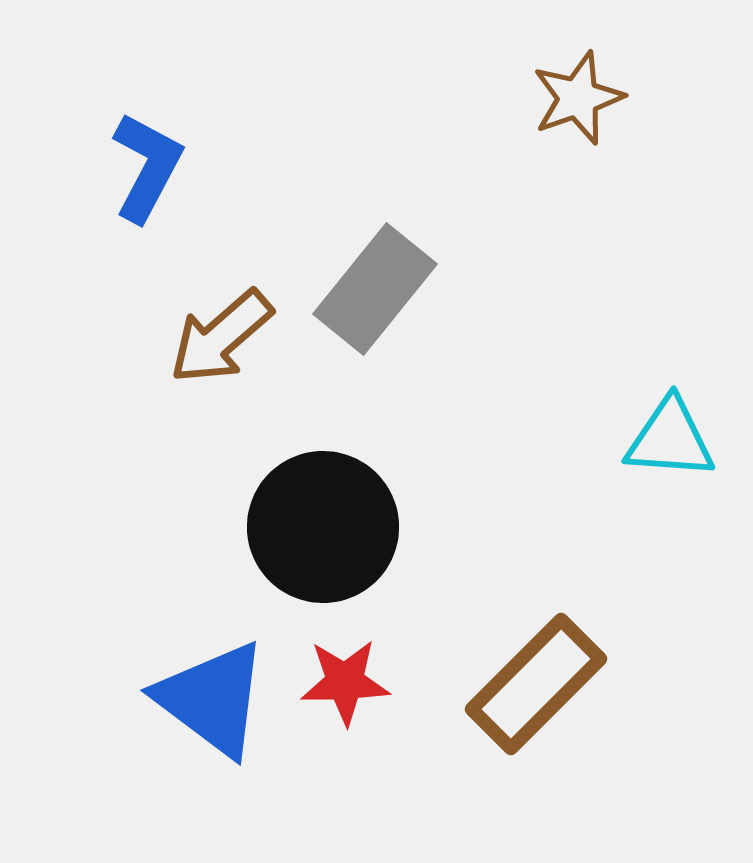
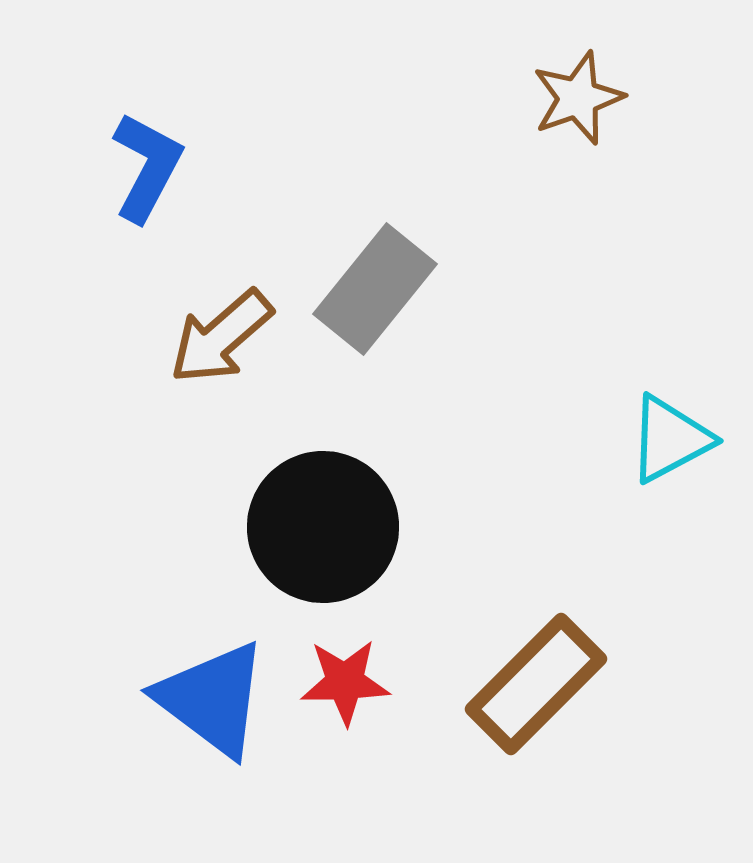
cyan triangle: rotated 32 degrees counterclockwise
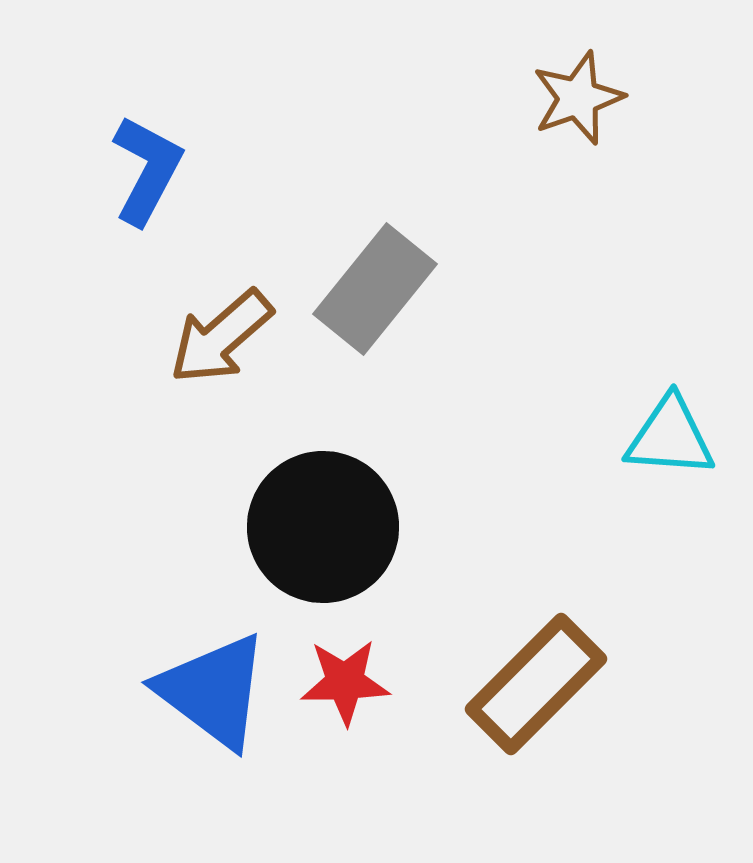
blue L-shape: moved 3 px down
cyan triangle: moved 2 px up; rotated 32 degrees clockwise
blue triangle: moved 1 px right, 8 px up
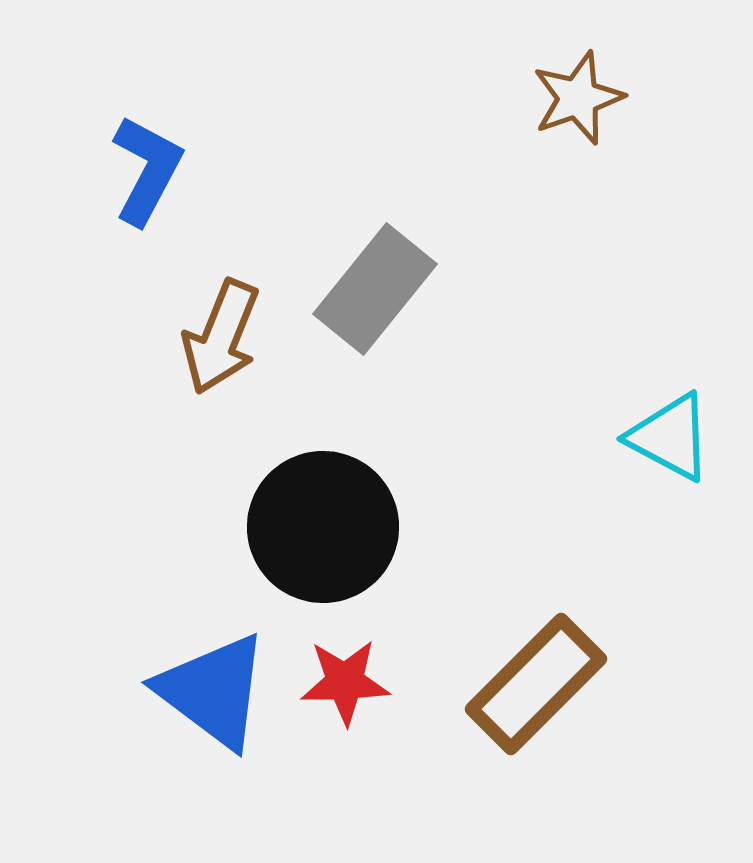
brown arrow: rotated 27 degrees counterclockwise
cyan triangle: rotated 24 degrees clockwise
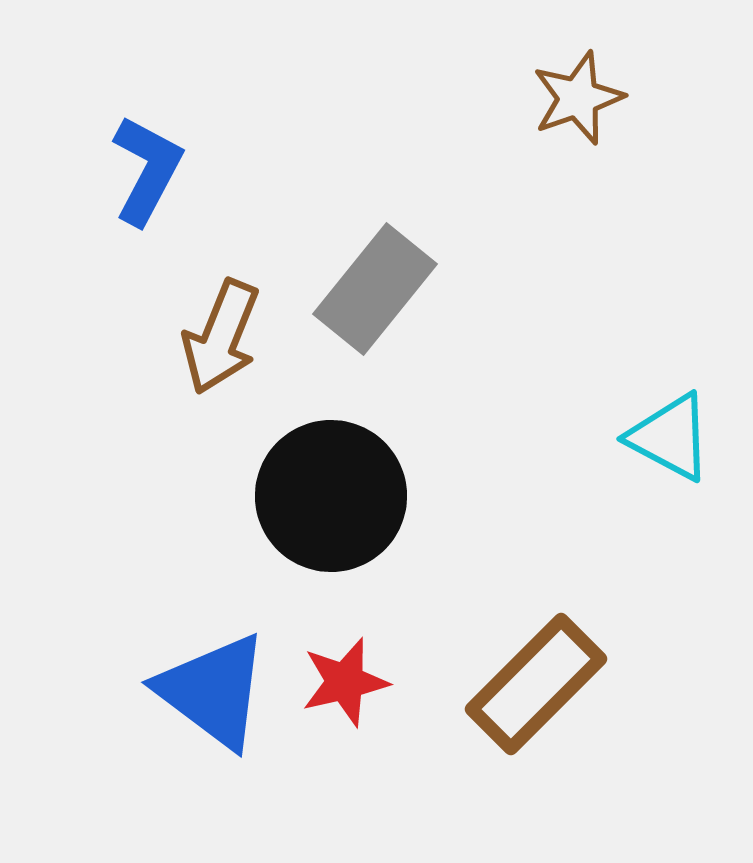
black circle: moved 8 px right, 31 px up
red star: rotated 12 degrees counterclockwise
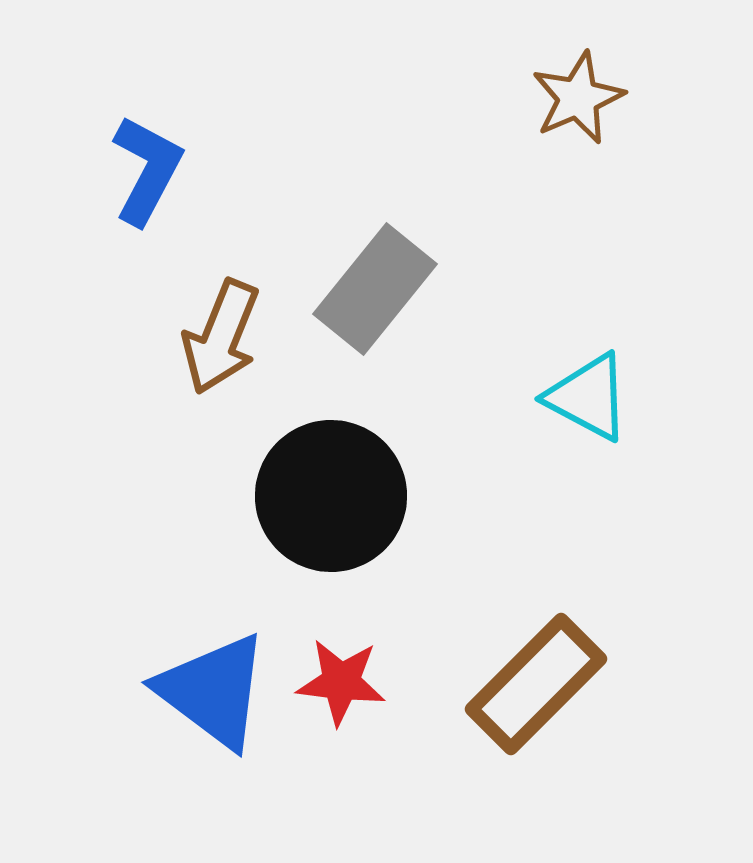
brown star: rotated 4 degrees counterclockwise
cyan triangle: moved 82 px left, 40 px up
red star: moved 4 px left; rotated 20 degrees clockwise
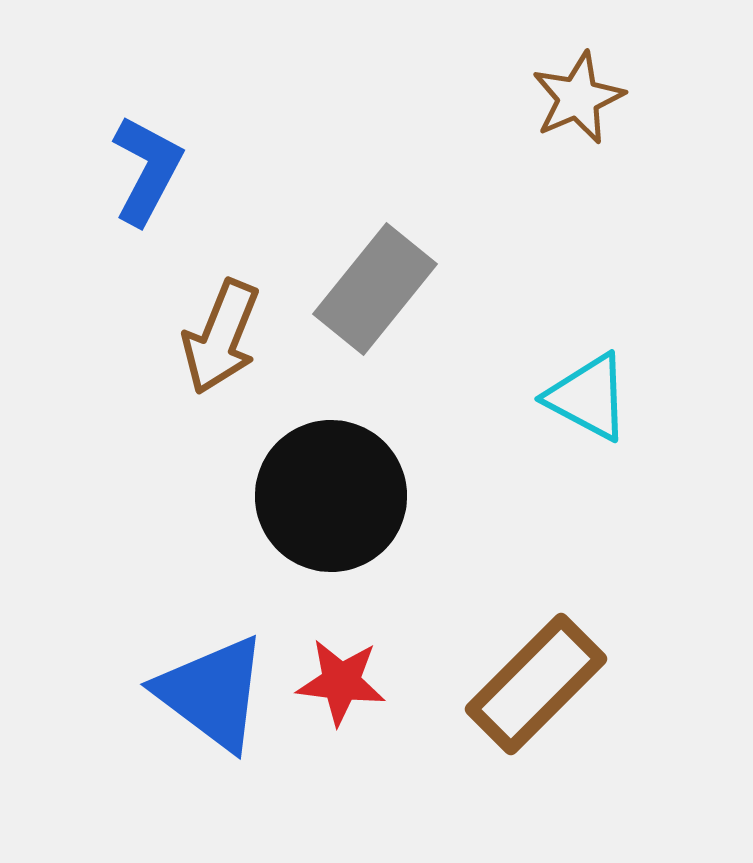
blue triangle: moved 1 px left, 2 px down
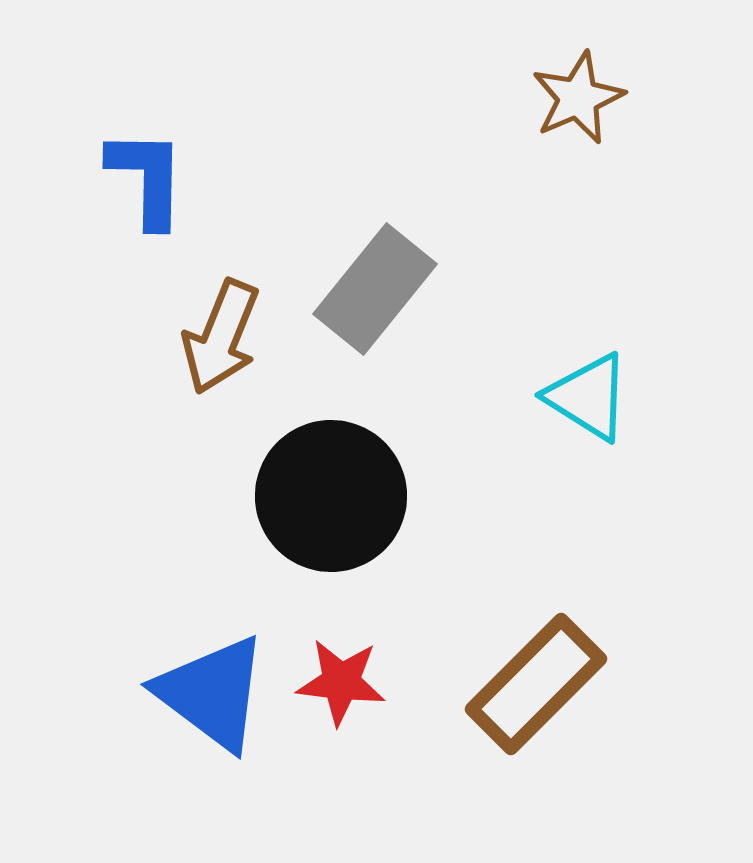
blue L-shape: moved 8 px down; rotated 27 degrees counterclockwise
cyan triangle: rotated 4 degrees clockwise
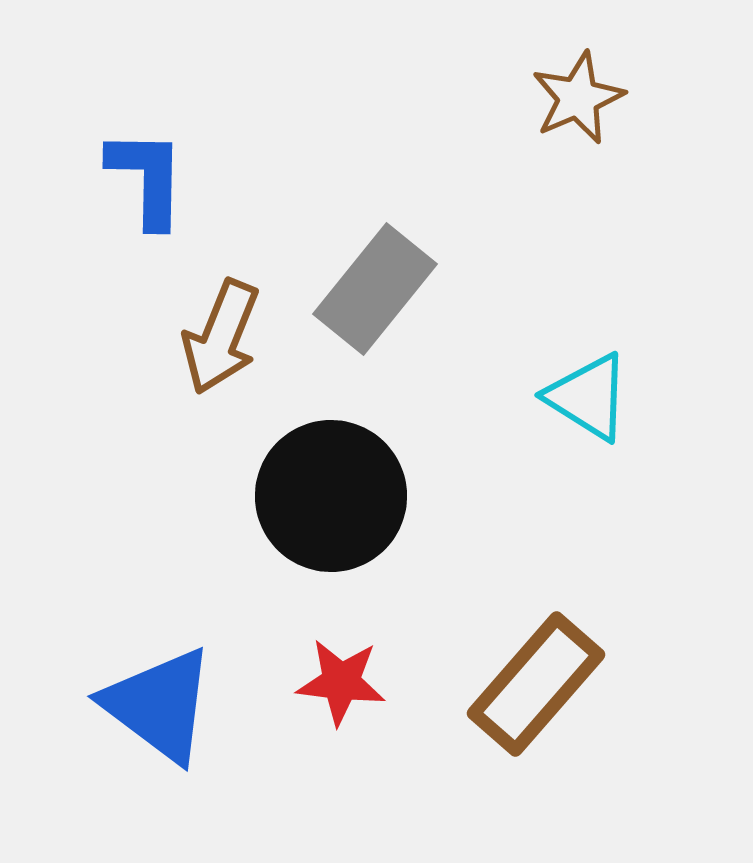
brown rectangle: rotated 4 degrees counterclockwise
blue triangle: moved 53 px left, 12 px down
